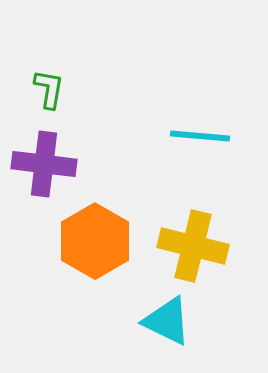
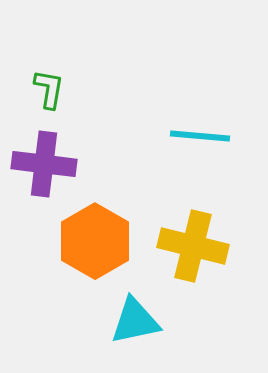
cyan triangle: moved 32 px left; rotated 38 degrees counterclockwise
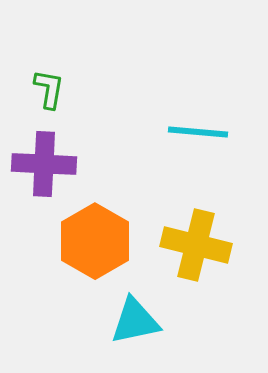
cyan line: moved 2 px left, 4 px up
purple cross: rotated 4 degrees counterclockwise
yellow cross: moved 3 px right, 1 px up
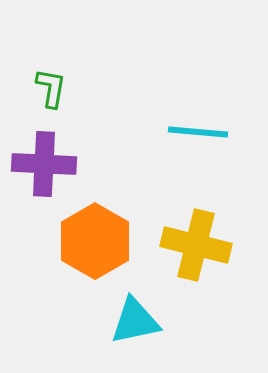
green L-shape: moved 2 px right, 1 px up
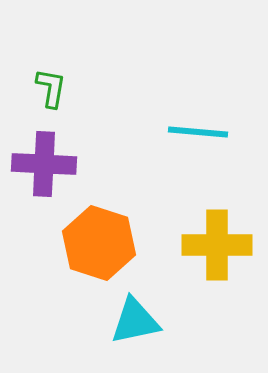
orange hexagon: moved 4 px right, 2 px down; rotated 12 degrees counterclockwise
yellow cross: moved 21 px right; rotated 14 degrees counterclockwise
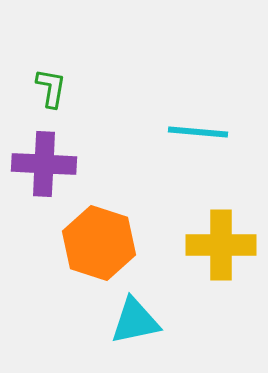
yellow cross: moved 4 px right
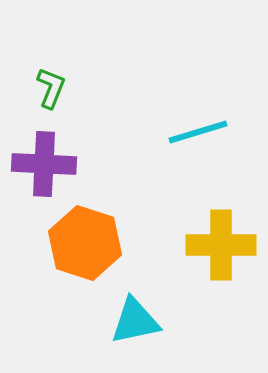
green L-shape: rotated 12 degrees clockwise
cyan line: rotated 22 degrees counterclockwise
orange hexagon: moved 14 px left
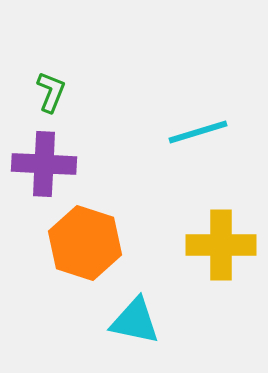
green L-shape: moved 4 px down
cyan triangle: rotated 24 degrees clockwise
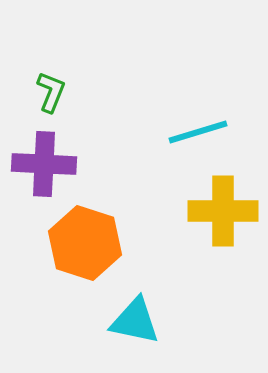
yellow cross: moved 2 px right, 34 px up
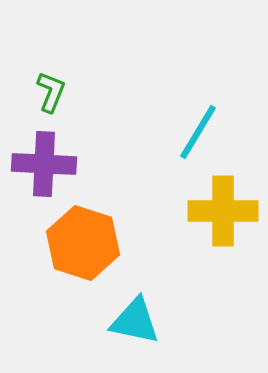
cyan line: rotated 42 degrees counterclockwise
orange hexagon: moved 2 px left
